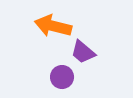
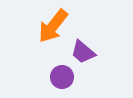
orange arrow: rotated 66 degrees counterclockwise
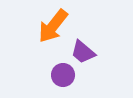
purple circle: moved 1 px right, 2 px up
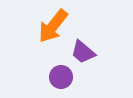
purple circle: moved 2 px left, 2 px down
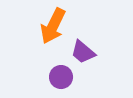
orange arrow: rotated 12 degrees counterclockwise
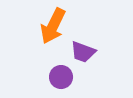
purple trapezoid: rotated 20 degrees counterclockwise
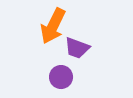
purple trapezoid: moved 6 px left, 4 px up
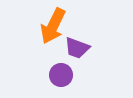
purple circle: moved 2 px up
